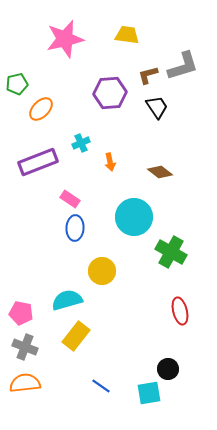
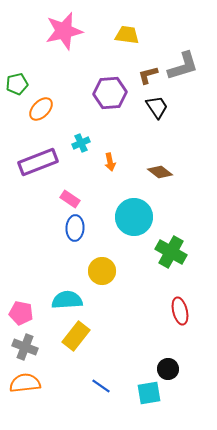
pink star: moved 1 px left, 8 px up
cyan semicircle: rotated 12 degrees clockwise
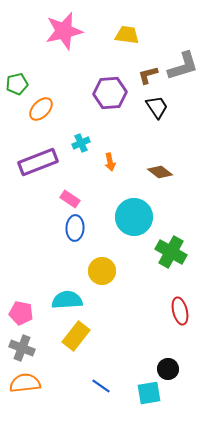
gray cross: moved 3 px left, 1 px down
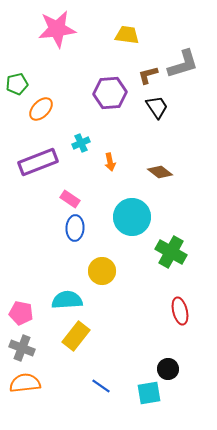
pink star: moved 7 px left, 2 px up; rotated 6 degrees clockwise
gray L-shape: moved 2 px up
cyan circle: moved 2 px left
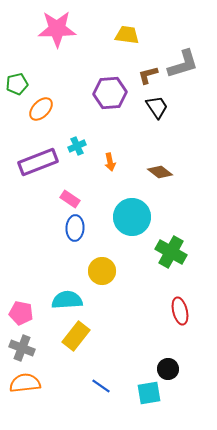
pink star: rotated 6 degrees clockwise
cyan cross: moved 4 px left, 3 px down
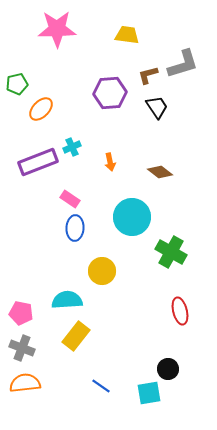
cyan cross: moved 5 px left, 1 px down
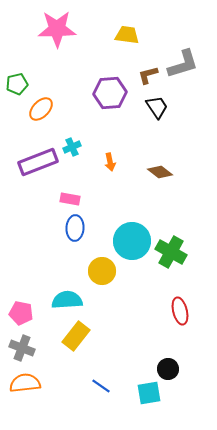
pink rectangle: rotated 24 degrees counterclockwise
cyan circle: moved 24 px down
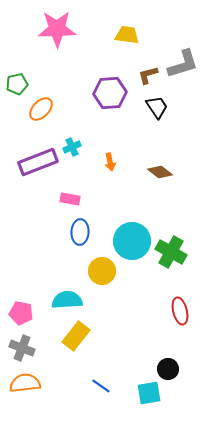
blue ellipse: moved 5 px right, 4 px down
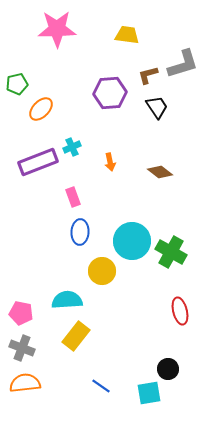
pink rectangle: moved 3 px right, 2 px up; rotated 60 degrees clockwise
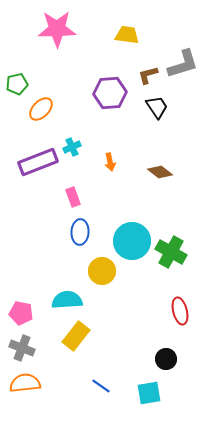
black circle: moved 2 px left, 10 px up
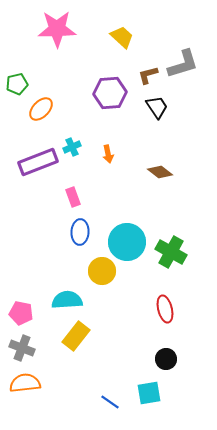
yellow trapezoid: moved 5 px left, 2 px down; rotated 35 degrees clockwise
orange arrow: moved 2 px left, 8 px up
cyan circle: moved 5 px left, 1 px down
red ellipse: moved 15 px left, 2 px up
blue line: moved 9 px right, 16 px down
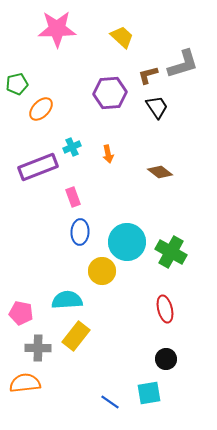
purple rectangle: moved 5 px down
gray cross: moved 16 px right; rotated 20 degrees counterclockwise
